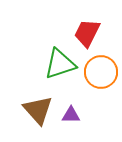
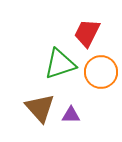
brown triangle: moved 2 px right, 2 px up
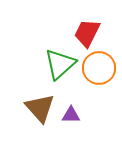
green triangle: rotated 24 degrees counterclockwise
orange circle: moved 2 px left, 4 px up
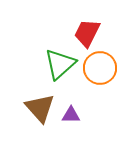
orange circle: moved 1 px right
